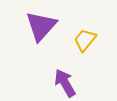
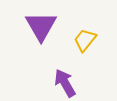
purple triangle: rotated 12 degrees counterclockwise
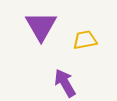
yellow trapezoid: rotated 40 degrees clockwise
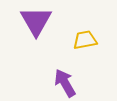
purple triangle: moved 5 px left, 5 px up
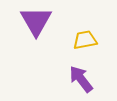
purple arrow: moved 16 px right, 4 px up; rotated 8 degrees counterclockwise
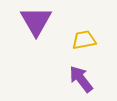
yellow trapezoid: moved 1 px left
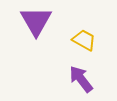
yellow trapezoid: rotated 40 degrees clockwise
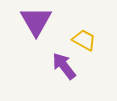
purple arrow: moved 17 px left, 13 px up
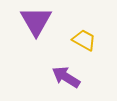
purple arrow: moved 2 px right, 11 px down; rotated 20 degrees counterclockwise
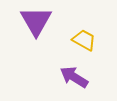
purple arrow: moved 8 px right
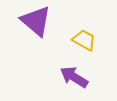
purple triangle: rotated 20 degrees counterclockwise
